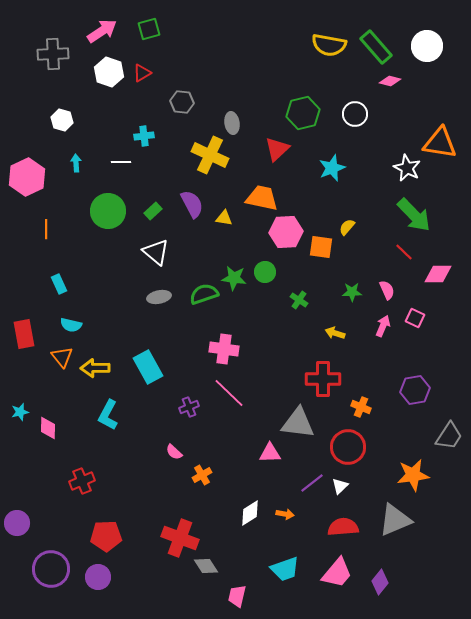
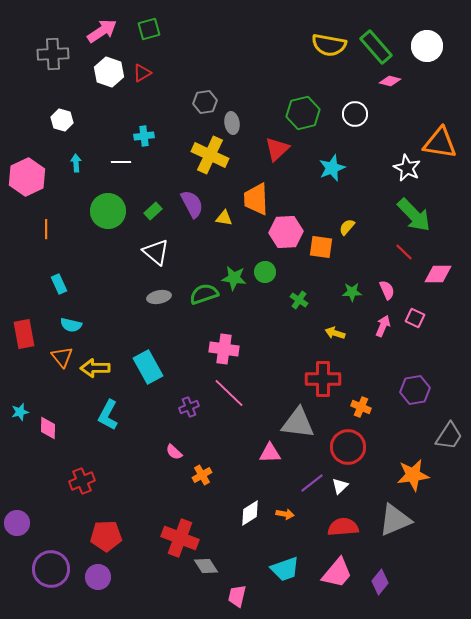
gray hexagon at (182, 102): moved 23 px right; rotated 15 degrees counterclockwise
orange trapezoid at (262, 198): moved 6 px left, 1 px down; rotated 104 degrees counterclockwise
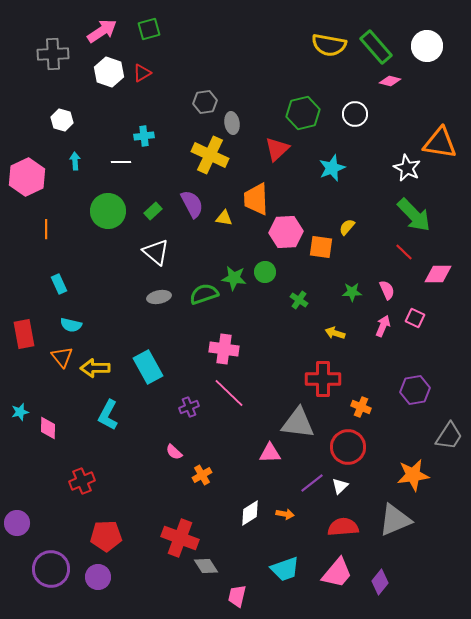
cyan arrow at (76, 163): moved 1 px left, 2 px up
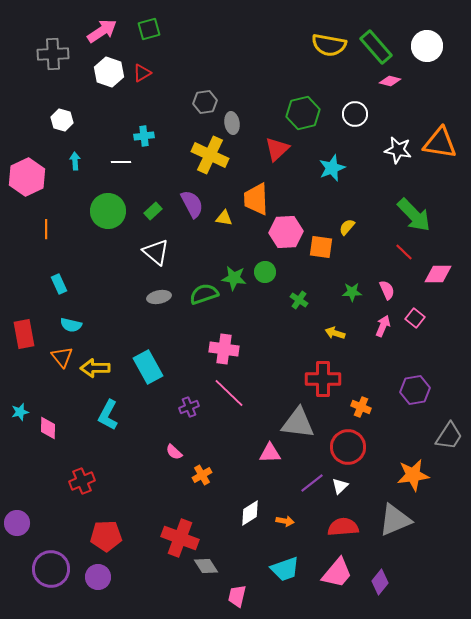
white star at (407, 168): moved 9 px left, 18 px up; rotated 16 degrees counterclockwise
pink square at (415, 318): rotated 12 degrees clockwise
orange arrow at (285, 514): moved 7 px down
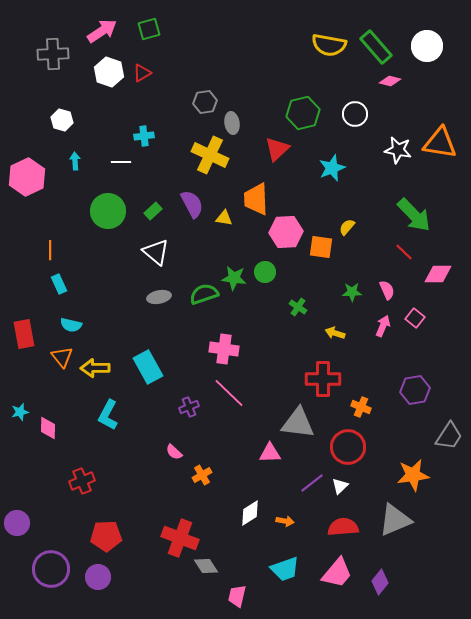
orange line at (46, 229): moved 4 px right, 21 px down
green cross at (299, 300): moved 1 px left, 7 px down
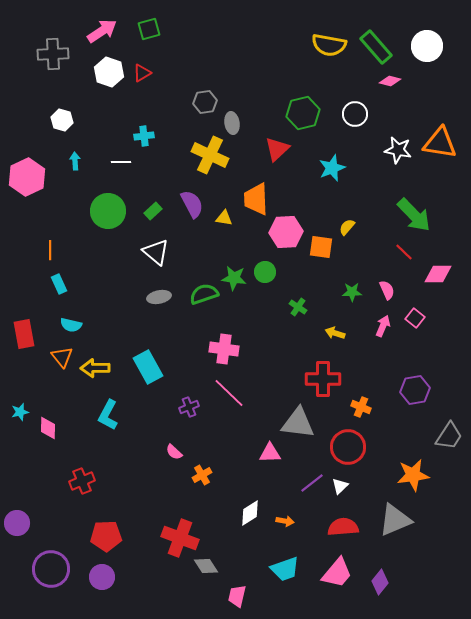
purple circle at (98, 577): moved 4 px right
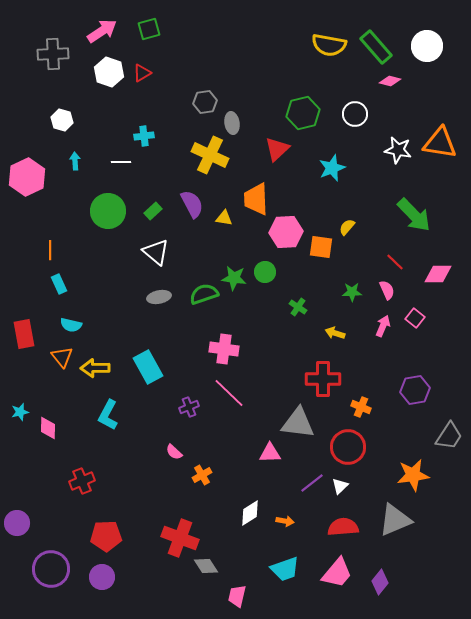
red line at (404, 252): moved 9 px left, 10 px down
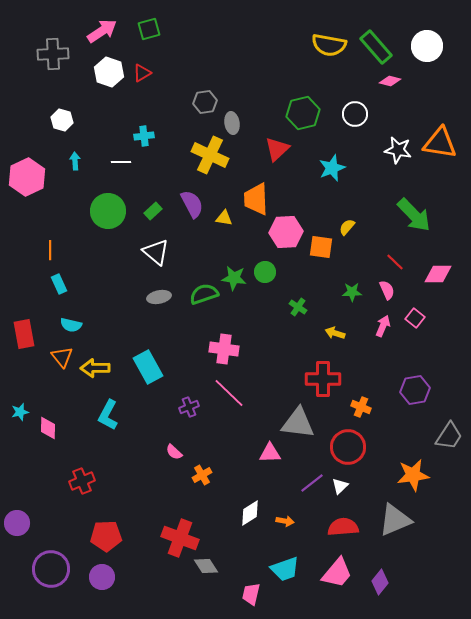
pink trapezoid at (237, 596): moved 14 px right, 2 px up
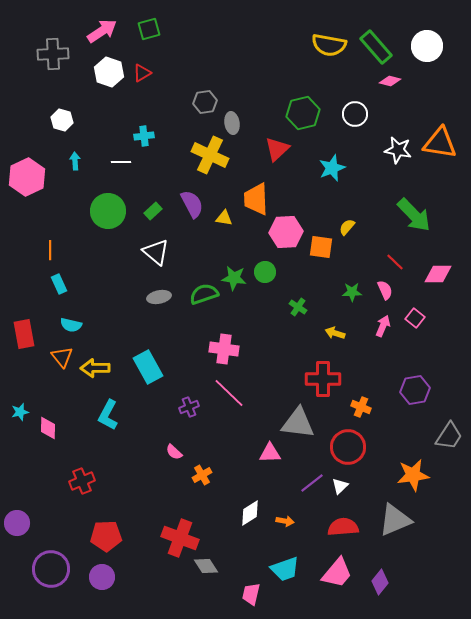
pink semicircle at (387, 290): moved 2 px left
